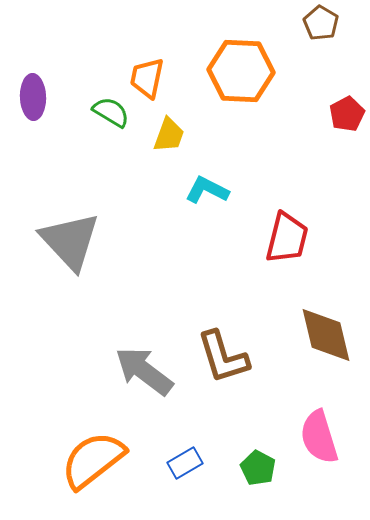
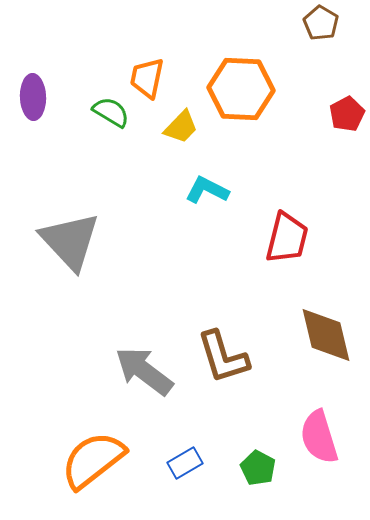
orange hexagon: moved 18 px down
yellow trapezoid: moved 12 px right, 8 px up; rotated 24 degrees clockwise
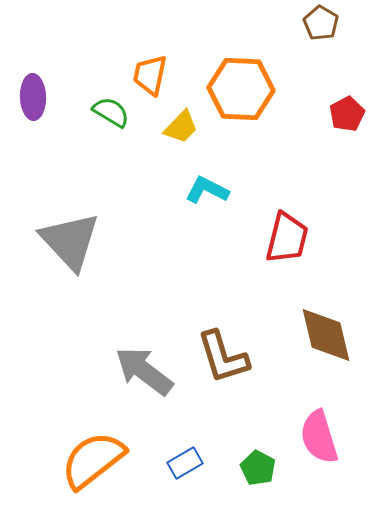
orange trapezoid: moved 3 px right, 3 px up
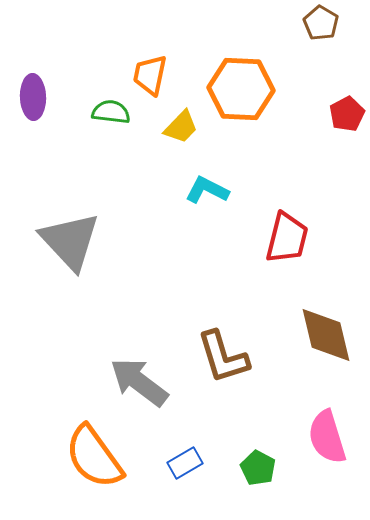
green semicircle: rotated 24 degrees counterclockwise
gray arrow: moved 5 px left, 11 px down
pink semicircle: moved 8 px right
orange semicircle: moved 1 px right, 3 px up; rotated 88 degrees counterclockwise
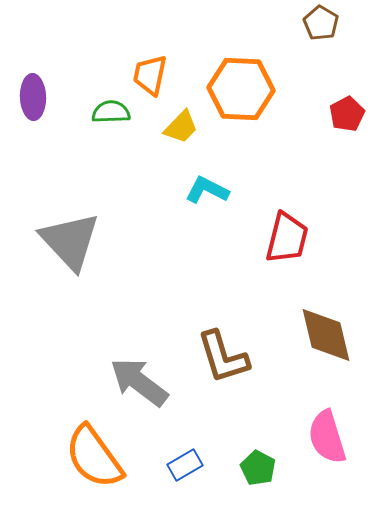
green semicircle: rotated 9 degrees counterclockwise
blue rectangle: moved 2 px down
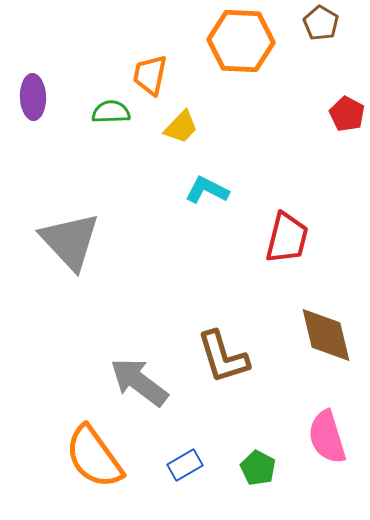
orange hexagon: moved 48 px up
red pentagon: rotated 16 degrees counterclockwise
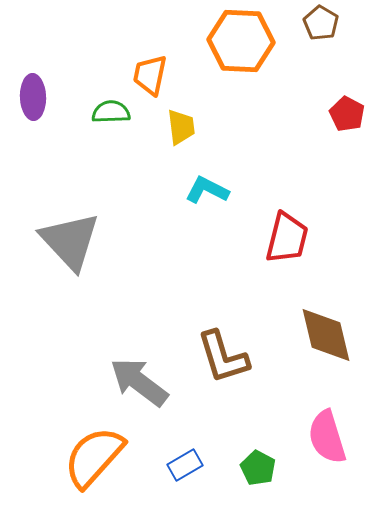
yellow trapezoid: rotated 51 degrees counterclockwise
orange semicircle: rotated 78 degrees clockwise
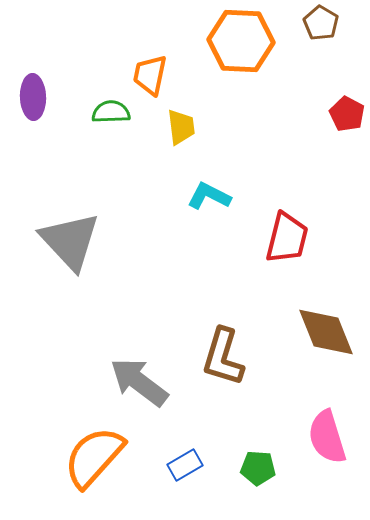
cyan L-shape: moved 2 px right, 6 px down
brown diamond: moved 3 px up; rotated 8 degrees counterclockwise
brown L-shape: rotated 34 degrees clockwise
green pentagon: rotated 24 degrees counterclockwise
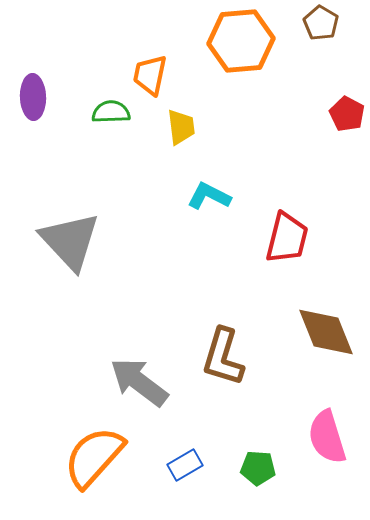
orange hexagon: rotated 8 degrees counterclockwise
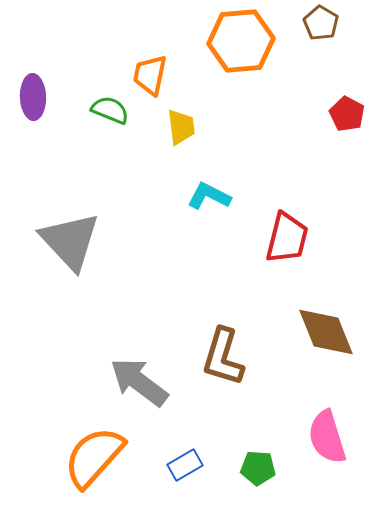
green semicircle: moved 1 px left, 2 px up; rotated 24 degrees clockwise
